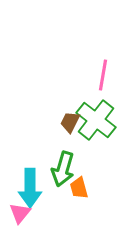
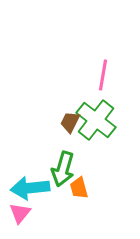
cyan arrow: rotated 84 degrees clockwise
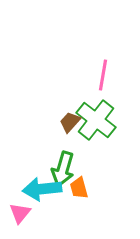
brown trapezoid: rotated 15 degrees clockwise
cyan arrow: moved 12 px right, 1 px down
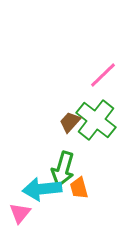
pink line: rotated 36 degrees clockwise
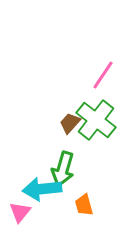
pink line: rotated 12 degrees counterclockwise
brown trapezoid: moved 1 px down
orange trapezoid: moved 5 px right, 17 px down
pink triangle: moved 1 px up
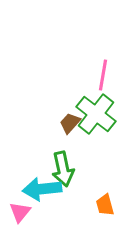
pink line: rotated 24 degrees counterclockwise
green cross: moved 6 px up
green arrow: rotated 28 degrees counterclockwise
orange trapezoid: moved 21 px right
